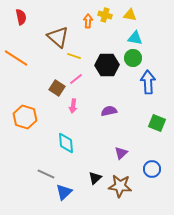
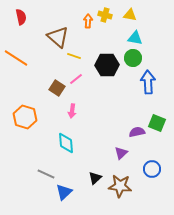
pink arrow: moved 1 px left, 5 px down
purple semicircle: moved 28 px right, 21 px down
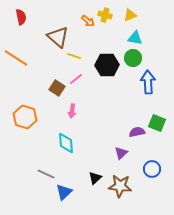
yellow triangle: rotated 32 degrees counterclockwise
orange arrow: rotated 128 degrees clockwise
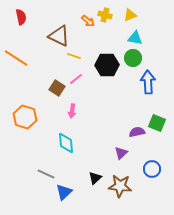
brown triangle: moved 1 px right, 1 px up; rotated 15 degrees counterclockwise
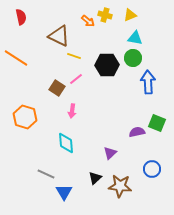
purple triangle: moved 11 px left
blue triangle: rotated 18 degrees counterclockwise
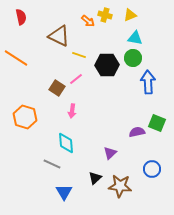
yellow line: moved 5 px right, 1 px up
gray line: moved 6 px right, 10 px up
